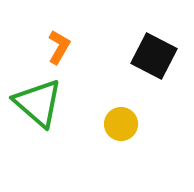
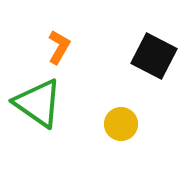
green triangle: rotated 6 degrees counterclockwise
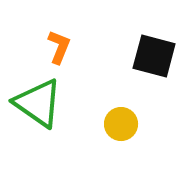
orange L-shape: rotated 8 degrees counterclockwise
black square: rotated 12 degrees counterclockwise
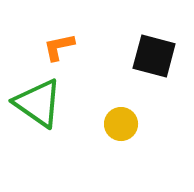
orange L-shape: rotated 124 degrees counterclockwise
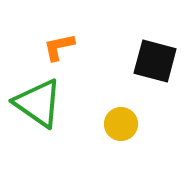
black square: moved 1 px right, 5 px down
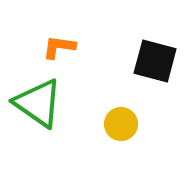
orange L-shape: rotated 20 degrees clockwise
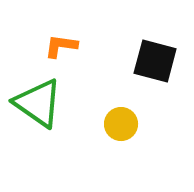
orange L-shape: moved 2 px right, 1 px up
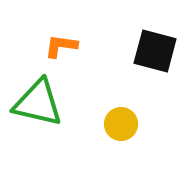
black square: moved 10 px up
green triangle: rotated 22 degrees counterclockwise
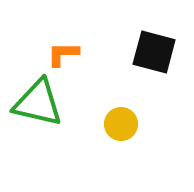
orange L-shape: moved 2 px right, 8 px down; rotated 8 degrees counterclockwise
black square: moved 1 px left, 1 px down
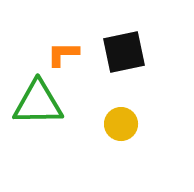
black square: moved 30 px left; rotated 27 degrees counterclockwise
green triangle: rotated 14 degrees counterclockwise
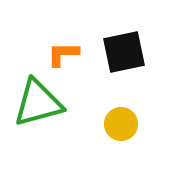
green triangle: rotated 14 degrees counterclockwise
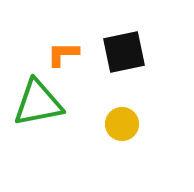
green triangle: rotated 4 degrees clockwise
yellow circle: moved 1 px right
